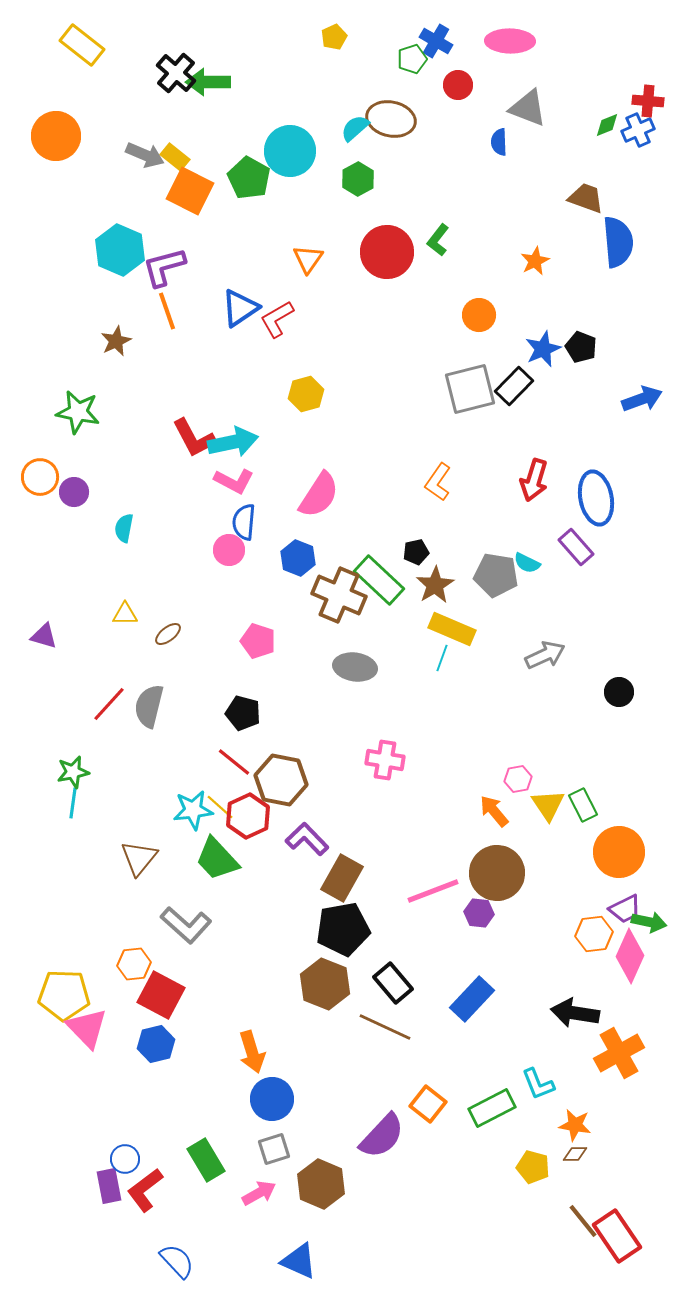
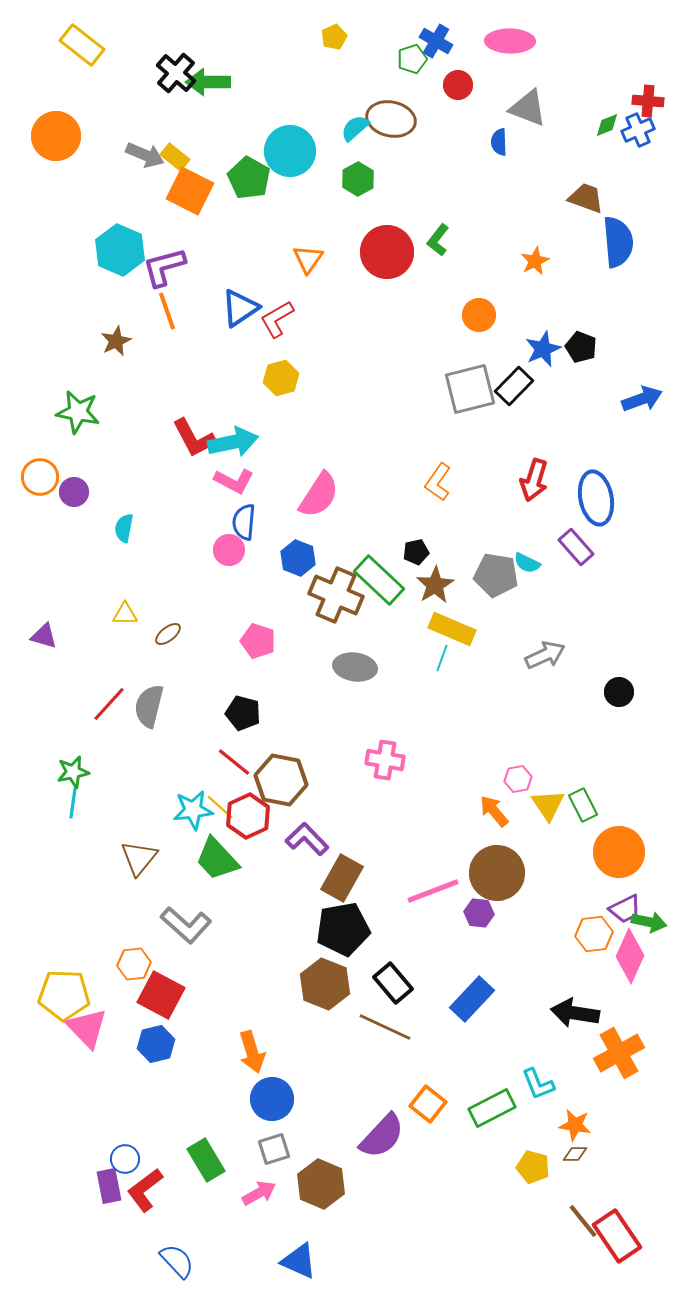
yellow hexagon at (306, 394): moved 25 px left, 16 px up
brown cross at (339, 595): moved 3 px left
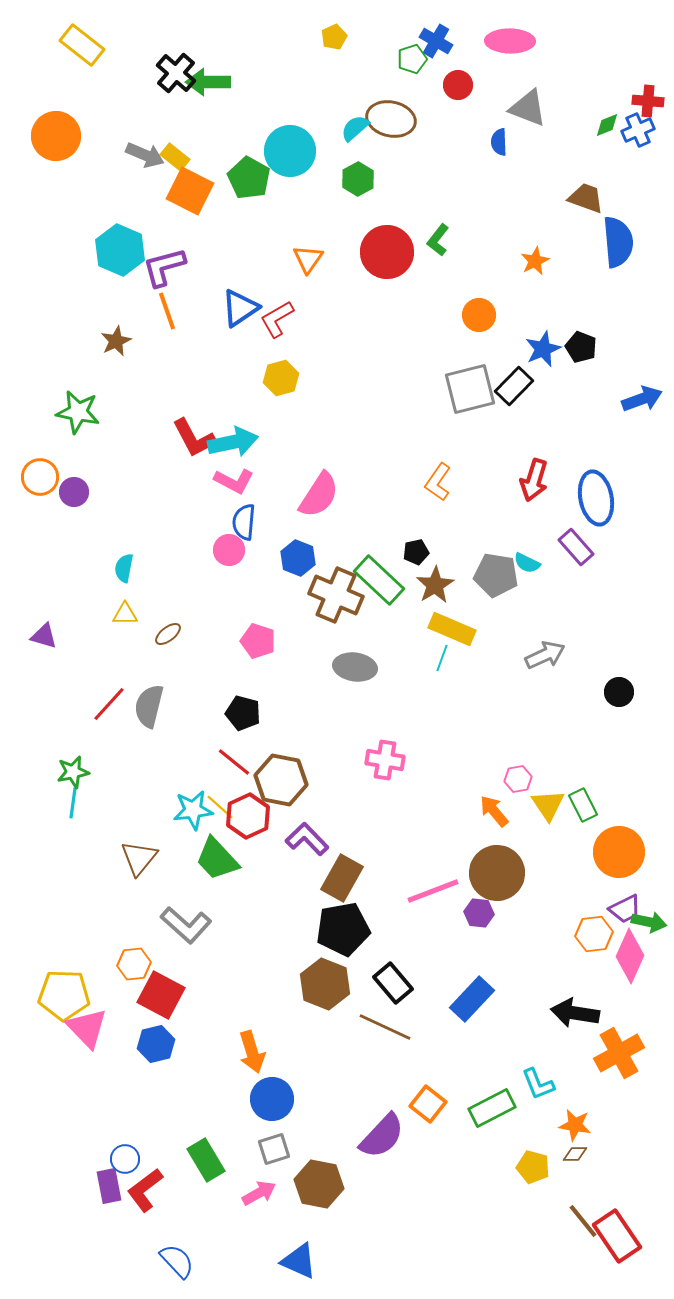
cyan semicircle at (124, 528): moved 40 px down
brown hexagon at (321, 1184): moved 2 px left; rotated 12 degrees counterclockwise
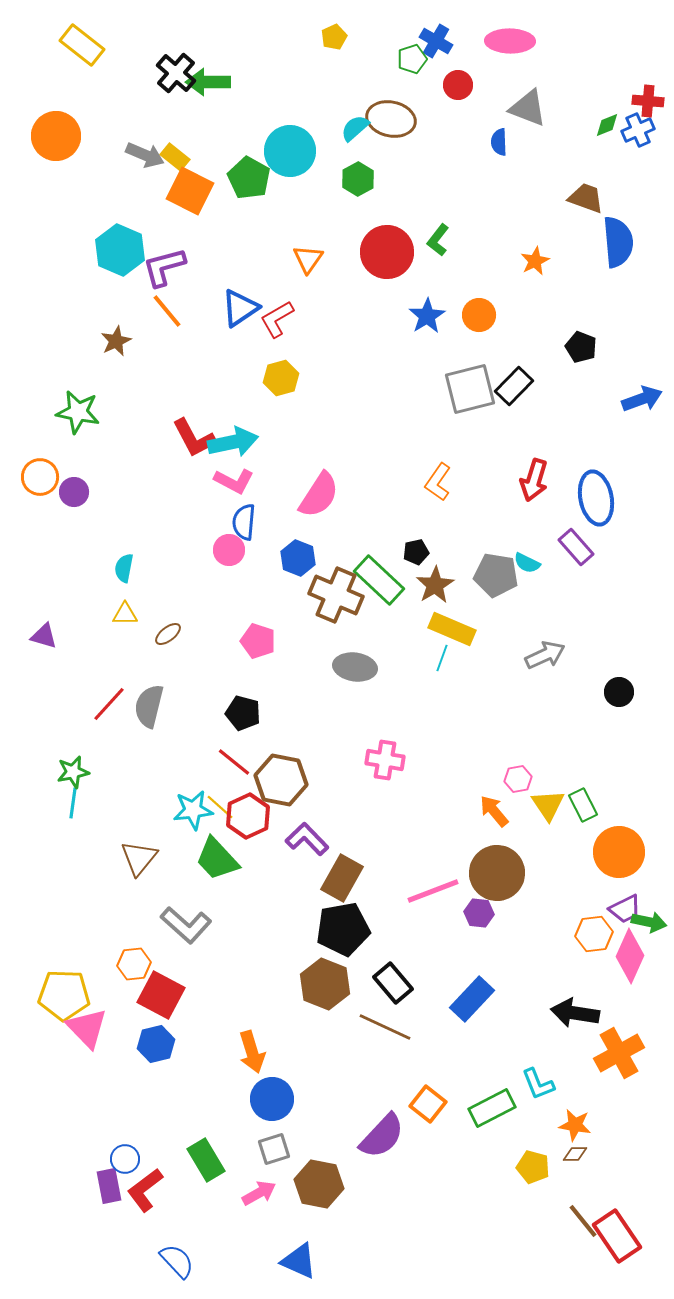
orange line at (167, 311): rotated 21 degrees counterclockwise
blue star at (543, 349): moved 116 px left, 33 px up; rotated 9 degrees counterclockwise
